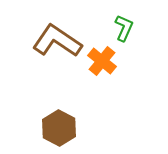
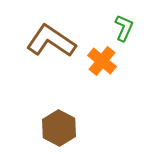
brown L-shape: moved 6 px left
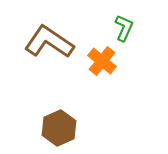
brown L-shape: moved 2 px left, 1 px down
brown hexagon: rotated 8 degrees clockwise
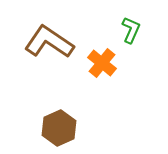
green L-shape: moved 7 px right, 2 px down
orange cross: moved 2 px down
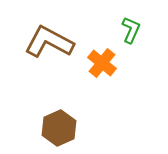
brown L-shape: rotated 6 degrees counterclockwise
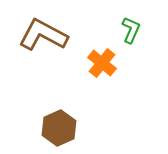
brown L-shape: moved 6 px left, 7 px up
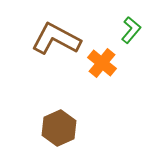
green L-shape: rotated 16 degrees clockwise
brown L-shape: moved 13 px right, 4 px down
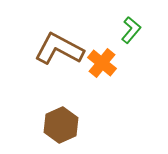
brown L-shape: moved 3 px right, 10 px down
brown hexagon: moved 2 px right, 3 px up
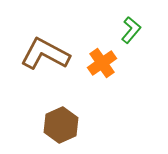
brown L-shape: moved 14 px left, 5 px down
orange cross: rotated 16 degrees clockwise
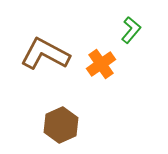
orange cross: moved 1 px left, 1 px down
